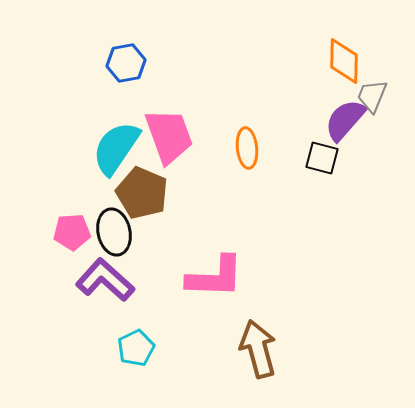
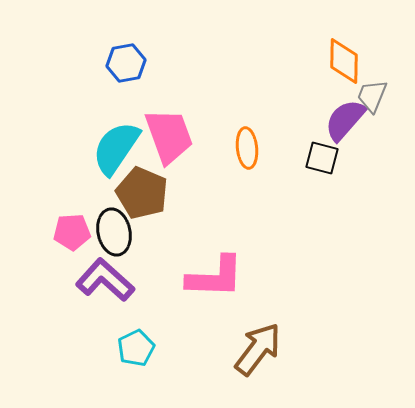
brown arrow: rotated 52 degrees clockwise
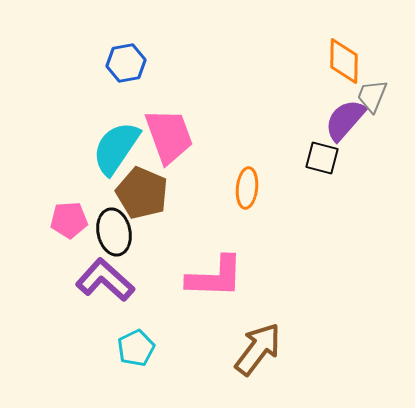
orange ellipse: moved 40 px down; rotated 12 degrees clockwise
pink pentagon: moved 3 px left, 12 px up
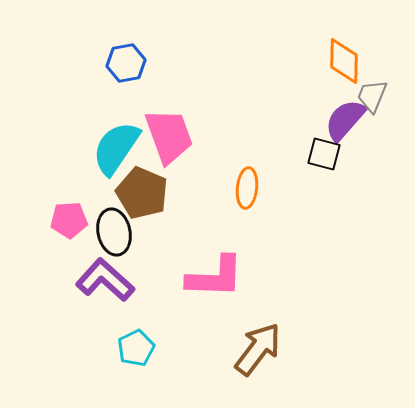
black square: moved 2 px right, 4 px up
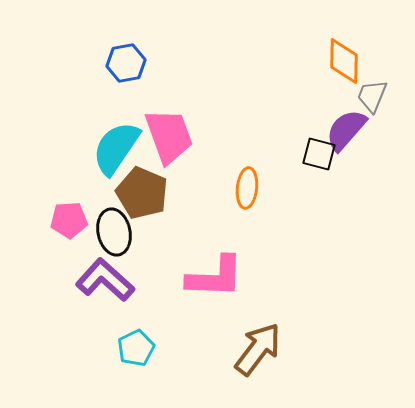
purple semicircle: moved 1 px right, 10 px down
black square: moved 5 px left
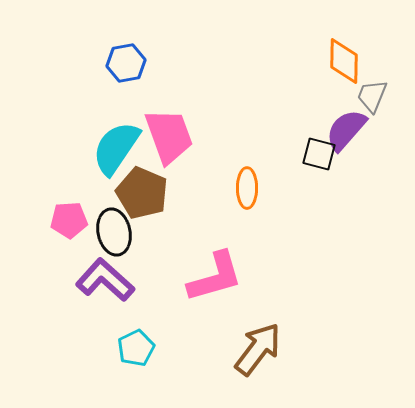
orange ellipse: rotated 6 degrees counterclockwise
pink L-shape: rotated 18 degrees counterclockwise
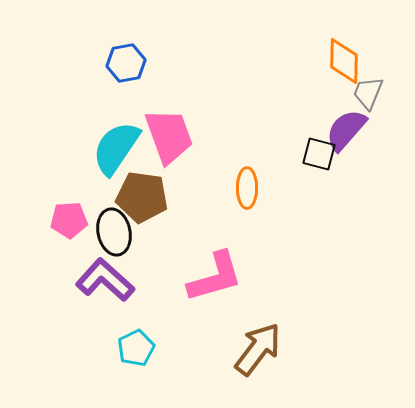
gray trapezoid: moved 4 px left, 3 px up
brown pentagon: moved 4 px down; rotated 15 degrees counterclockwise
